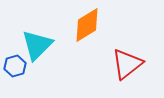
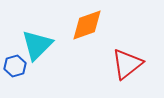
orange diamond: rotated 12 degrees clockwise
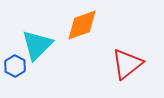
orange diamond: moved 5 px left
blue hexagon: rotated 15 degrees counterclockwise
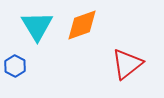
cyan triangle: moved 19 px up; rotated 16 degrees counterclockwise
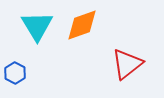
blue hexagon: moved 7 px down
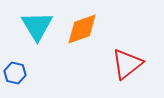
orange diamond: moved 4 px down
blue hexagon: rotated 15 degrees counterclockwise
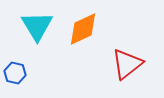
orange diamond: moved 1 px right; rotated 6 degrees counterclockwise
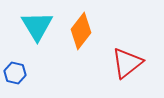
orange diamond: moved 2 px left, 2 px down; rotated 27 degrees counterclockwise
red triangle: moved 1 px up
